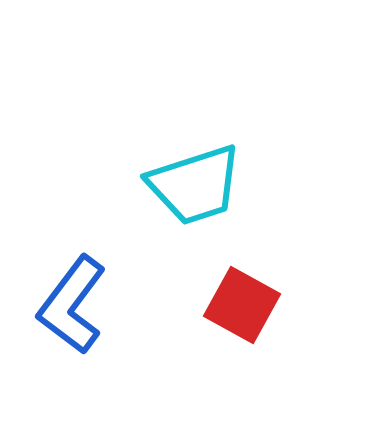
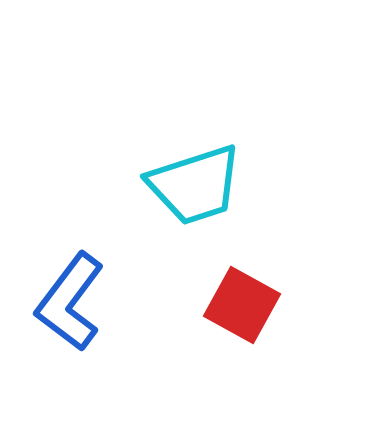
blue L-shape: moved 2 px left, 3 px up
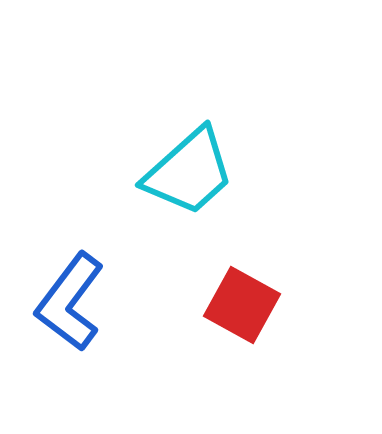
cyan trapezoid: moved 6 px left, 13 px up; rotated 24 degrees counterclockwise
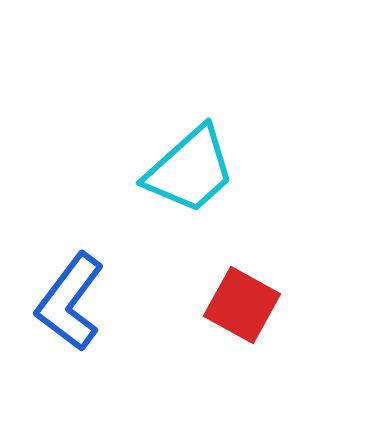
cyan trapezoid: moved 1 px right, 2 px up
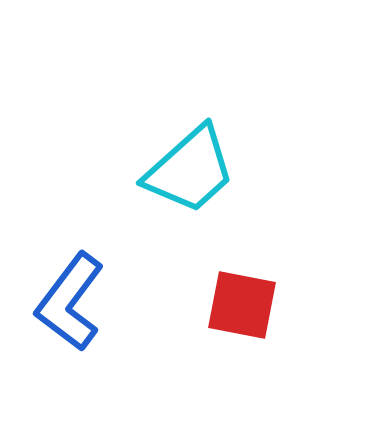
red square: rotated 18 degrees counterclockwise
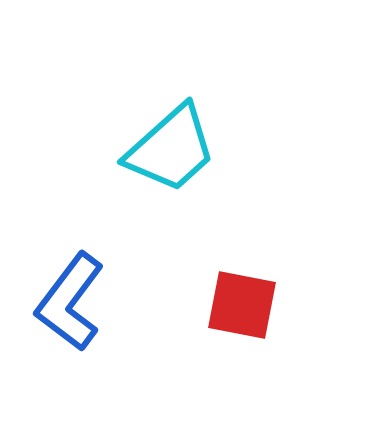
cyan trapezoid: moved 19 px left, 21 px up
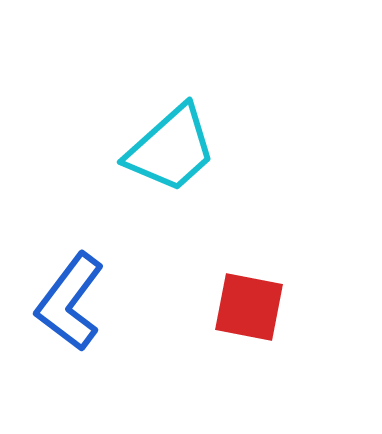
red square: moved 7 px right, 2 px down
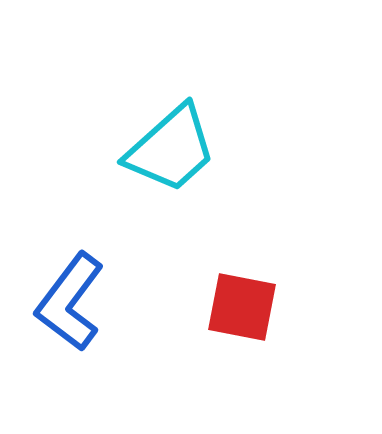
red square: moved 7 px left
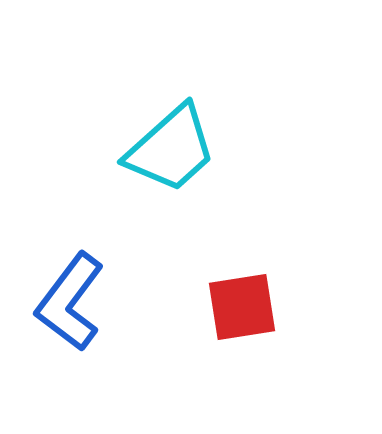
red square: rotated 20 degrees counterclockwise
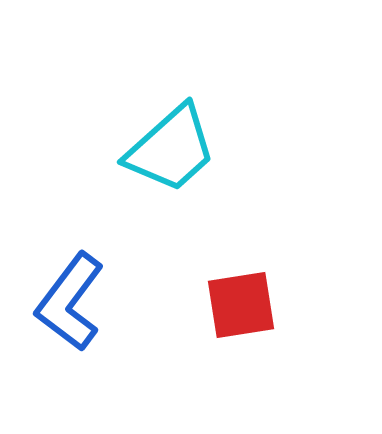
red square: moved 1 px left, 2 px up
